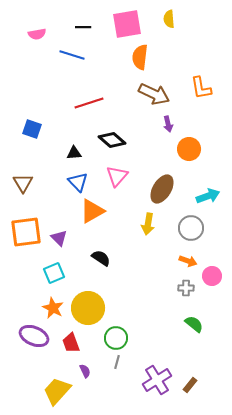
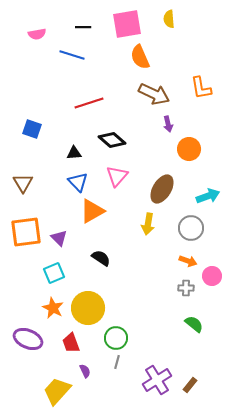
orange semicircle: rotated 30 degrees counterclockwise
purple ellipse: moved 6 px left, 3 px down
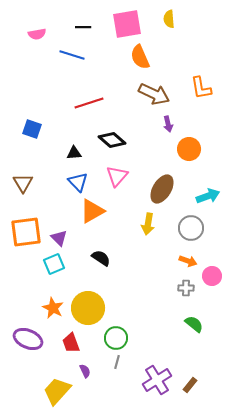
cyan square: moved 9 px up
